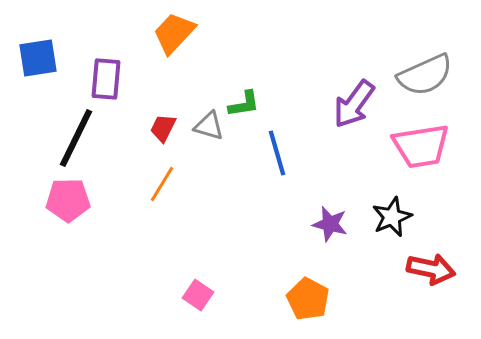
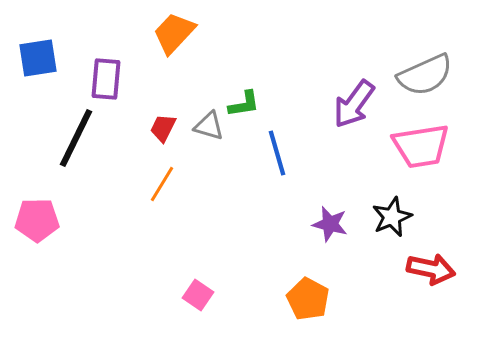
pink pentagon: moved 31 px left, 20 px down
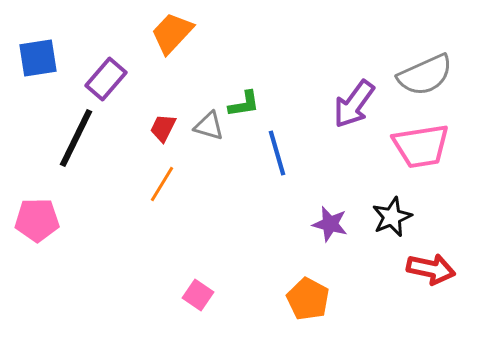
orange trapezoid: moved 2 px left
purple rectangle: rotated 36 degrees clockwise
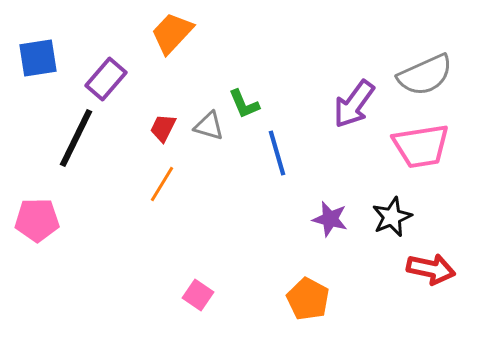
green L-shape: rotated 76 degrees clockwise
purple star: moved 5 px up
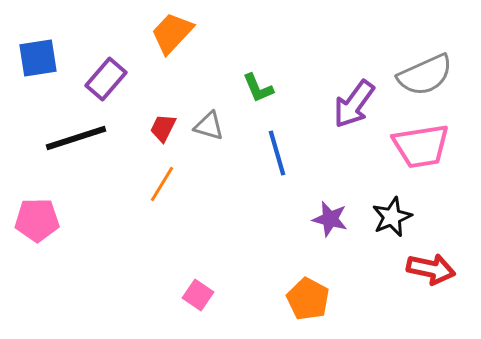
green L-shape: moved 14 px right, 16 px up
black line: rotated 46 degrees clockwise
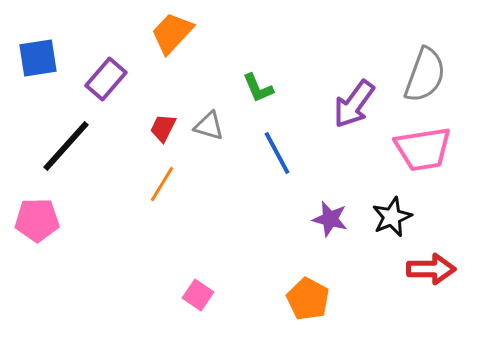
gray semicircle: rotated 46 degrees counterclockwise
black line: moved 10 px left, 8 px down; rotated 30 degrees counterclockwise
pink trapezoid: moved 2 px right, 3 px down
blue line: rotated 12 degrees counterclockwise
red arrow: rotated 12 degrees counterclockwise
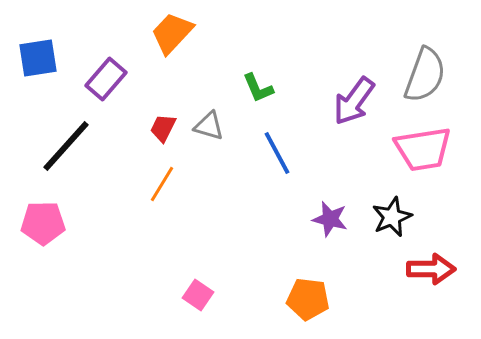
purple arrow: moved 3 px up
pink pentagon: moved 6 px right, 3 px down
orange pentagon: rotated 21 degrees counterclockwise
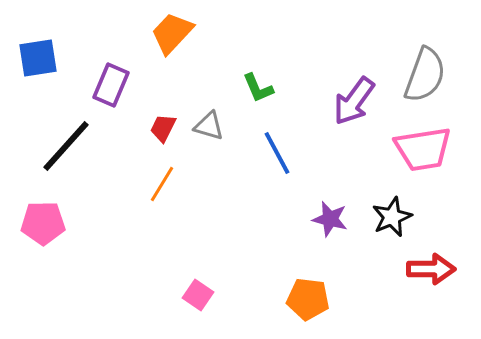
purple rectangle: moved 5 px right, 6 px down; rotated 18 degrees counterclockwise
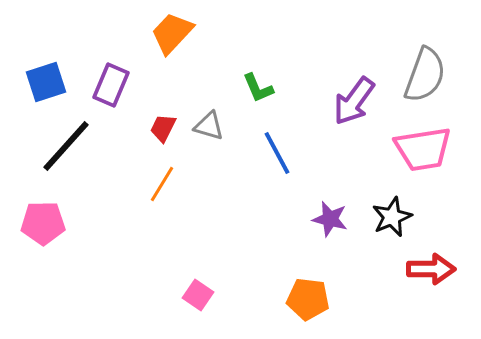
blue square: moved 8 px right, 24 px down; rotated 9 degrees counterclockwise
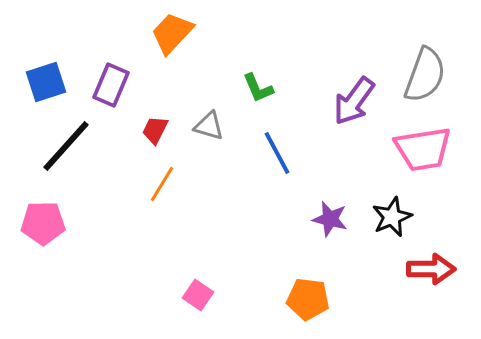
red trapezoid: moved 8 px left, 2 px down
